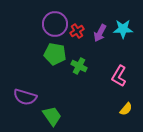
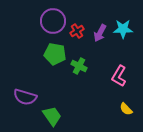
purple circle: moved 2 px left, 3 px up
yellow semicircle: rotated 96 degrees clockwise
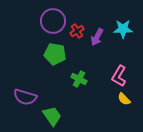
purple arrow: moved 3 px left, 4 px down
green cross: moved 13 px down
yellow semicircle: moved 2 px left, 10 px up
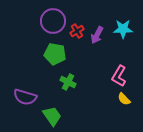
purple arrow: moved 2 px up
green cross: moved 11 px left, 3 px down
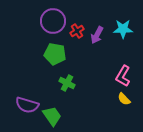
pink L-shape: moved 4 px right
green cross: moved 1 px left, 1 px down
purple semicircle: moved 2 px right, 8 px down
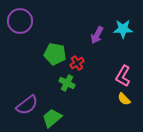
purple circle: moved 33 px left
red cross: moved 32 px down
purple semicircle: rotated 55 degrees counterclockwise
green trapezoid: moved 2 px down; rotated 95 degrees counterclockwise
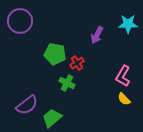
cyan star: moved 5 px right, 5 px up
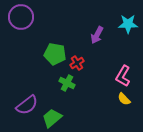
purple circle: moved 1 px right, 4 px up
